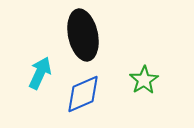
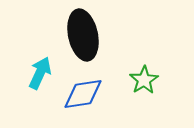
blue diamond: rotated 15 degrees clockwise
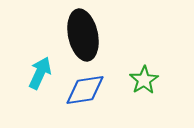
blue diamond: moved 2 px right, 4 px up
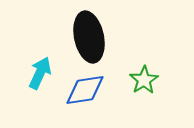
black ellipse: moved 6 px right, 2 px down
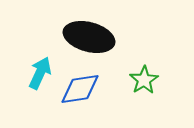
black ellipse: rotated 63 degrees counterclockwise
blue diamond: moved 5 px left, 1 px up
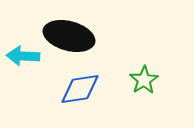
black ellipse: moved 20 px left, 1 px up
cyan arrow: moved 17 px left, 17 px up; rotated 112 degrees counterclockwise
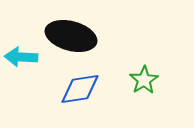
black ellipse: moved 2 px right
cyan arrow: moved 2 px left, 1 px down
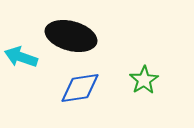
cyan arrow: rotated 16 degrees clockwise
blue diamond: moved 1 px up
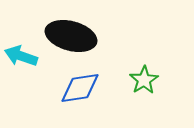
cyan arrow: moved 1 px up
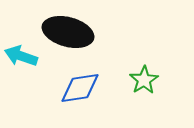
black ellipse: moved 3 px left, 4 px up
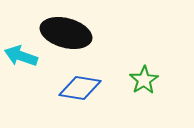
black ellipse: moved 2 px left, 1 px down
blue diamond: rotated 18 degrees clockwise
